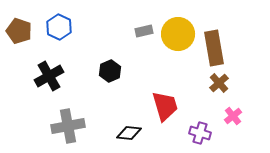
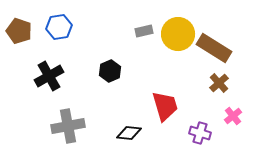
blue hexagon: rotated 25 degrees clockwise
brown rectangle: rotated 48 degrees counterclockwise
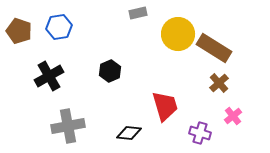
gray rectangle: moved 6 px left, 18 px up
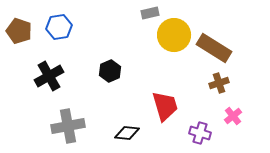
gray rectangle: moved 12 px right
yellow circle: moved 4 px left, 1 px down
brown cross: rotated 24 degrees clockwise
black diamond: moved 2 px left
